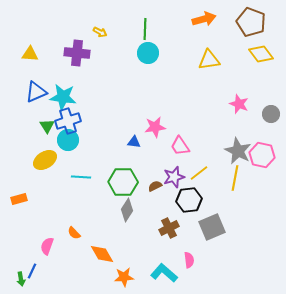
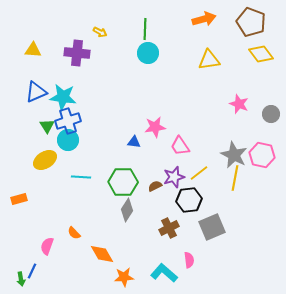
yellow triangle at (30, 54): moved 3 px right, 4 px up
gray star at (238, 151): moved 4 px left, 4 px down
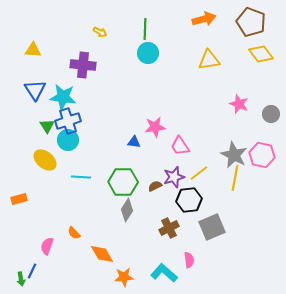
purple cross at (77, 53): moved 6 px right, 12 px down
blue triangle at (36, 92): moved 1 px left, 2 px up; rotated 40 degrees counterclockwise
yellow ellipse at (45, 160): rotated 70 degrees clockwise
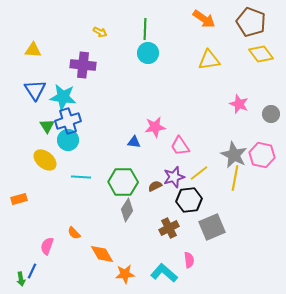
orange arrow at (204, 19): rotated 50 degrees clockwise
orange star at (124, 277): moved 1 px right, 3 px up
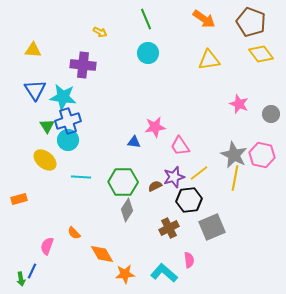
green line at (145, 29): moved 1 px right, 10 px up; rotated 25 degrees counterclockwise
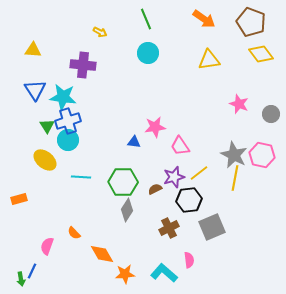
brown semicircle at (155, 186): moved 3 px down
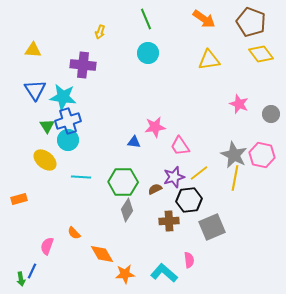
yellow arrow at (100, 32): rotated 80 degrees clockwise
brown cross at (169, 228): moved 7 px up; rotated 24 degrees clockwise
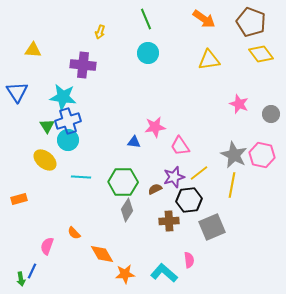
blue triangle at (35, 90): moved 18 px left, 2 px down
yellow line at (235, 178): moved 3 px left, 7 px down
